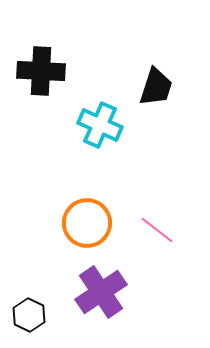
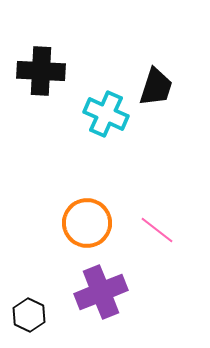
cyan cross: moved 6 px right, 11 px up
purple cross: rotated 12 degrees clockwise
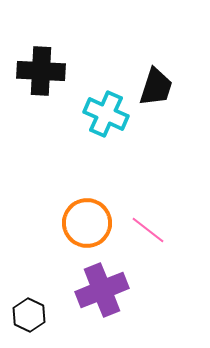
pink line: moved 9 px left
purple cross: moved 1 px right, 2 px up
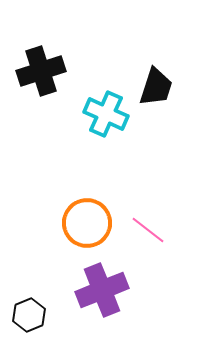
black cross: rotated 21 degrees counterclockwise
black hexagon: rotated 12 degrees clockwise
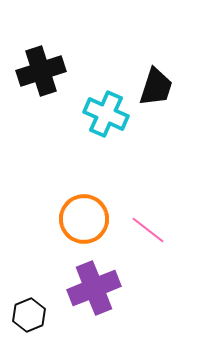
orange circle: moved 3 px left, 4 px up
purple cross: moved 8 px left, 2 px up
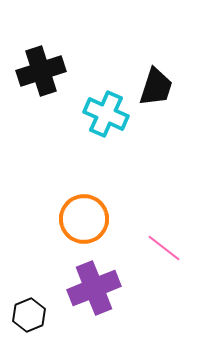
pink line: moved 16 px right, 18 px down
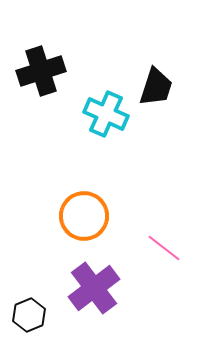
orange circle: moved 3 px up
purple cross: rotated 15 degrees counterclockwise
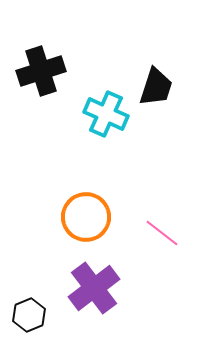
orange circle: moved 2 px right, 1 px down
pink line: moved 2 px left, 15 px up
